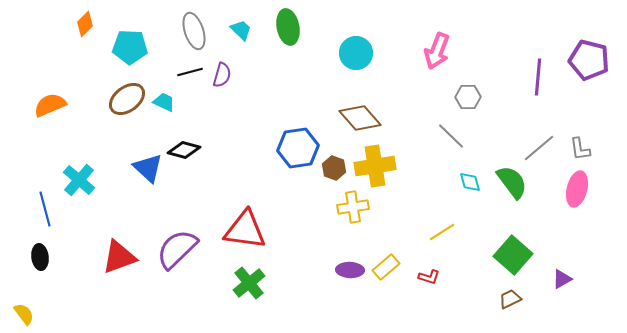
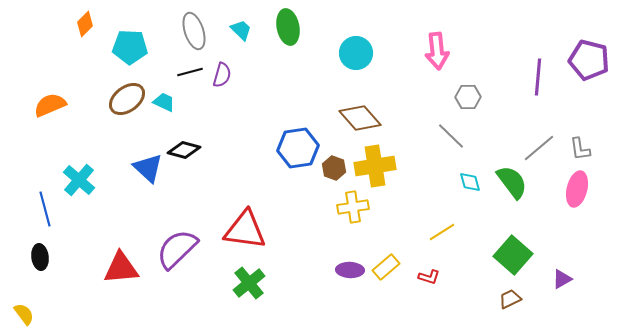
pink arrow at (437, 51): rotated 27 degrees counterclockwise
red triangle at (119, 257): moved 2 px right, 11 px down; rotated 15 degrees clockwise
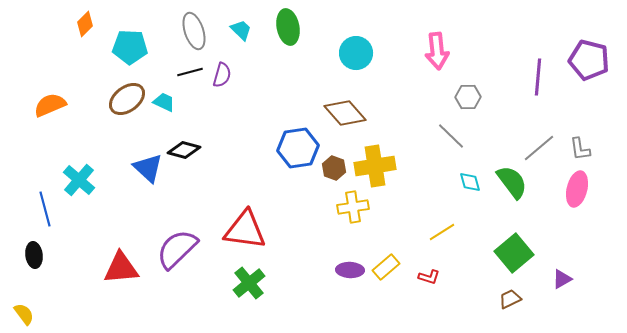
brown diamond at (360, 118): moved 15 px left, 5 px up
green square at (513, 255): moved 1 px right, 2 px up; rotated 9 degrees clockwise
black ellipse at (40, 257): moved 6 px left, 2 px up
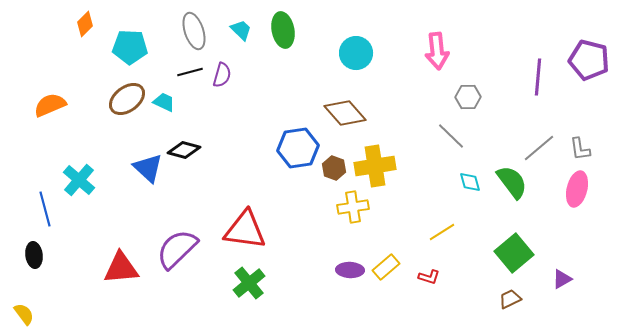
green ellipse at (288, 27): moved 5 px left, 3 px down
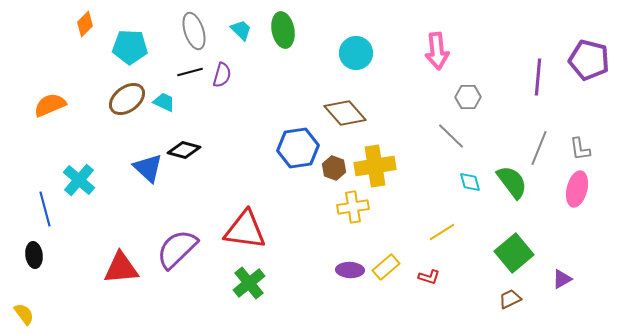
gray line at (539, 148): rotated 28 degrees counterclockwise
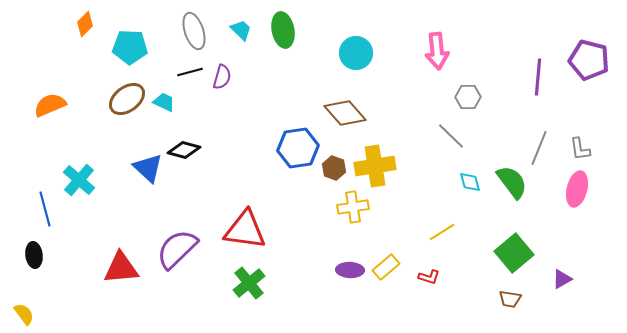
purple semicircle at (222, 75): moved 2 px down
brown trapezoid at (510, 299): rotated 145 degrees counterclockwise
